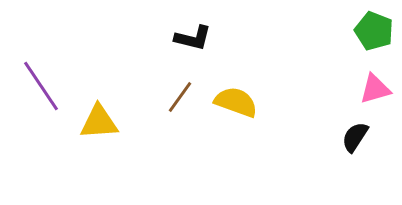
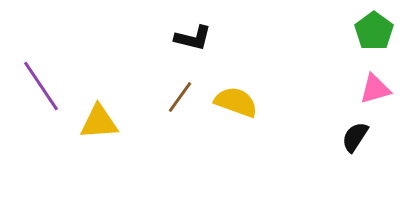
green pentagon: rotated 15 degrees clockwise
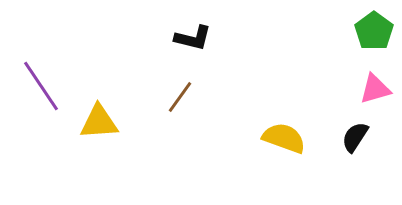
yellow semicircle: moved 48 px right, 36 px down
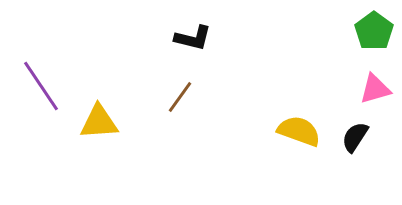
yellow semicircle: moved 15 px right, 7 px up
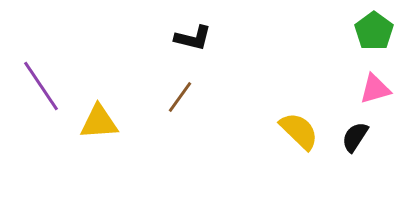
yellow semicircle: rotated 24 degrees clockwise
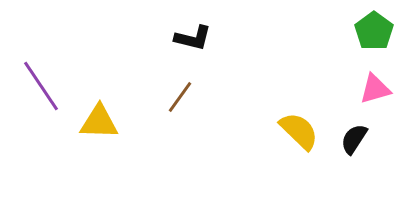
yellow triangle: rotated 6 degrees clockwise
black semicircle: moved 1 px left, 2 px down
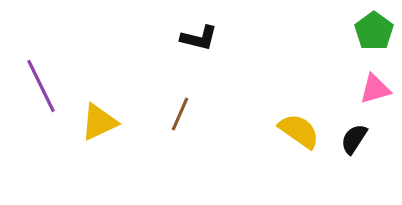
black L-shape: moved 6 px right
purple line: rotated 8 degrees clockwise
brown line: moved 17 px down; rotated 12 degrees counterclockwise
yellow triangle: rotated 27 degrees counterclockwise
yellow semicircle: rotated 9 degrees counterclockwise
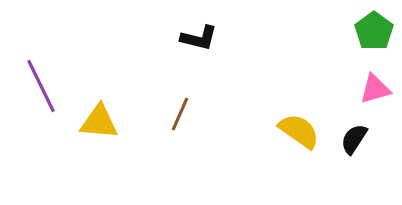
yellow triangle: rotated 30 degrees clockwise
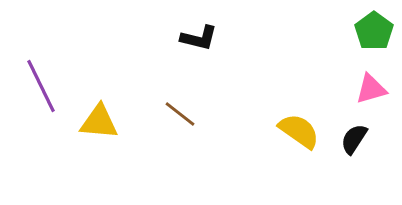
pink triangle: moved 4 px left
brown line: rotated 76 degrees counterclockwise
